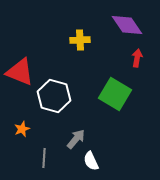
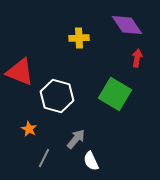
yellow cross: moved 1 px left, 2 px up
white hexagon: moved 3 px right
orange star: moved 7 px right; rotated 21 degrees counterclockwise
gray line: rotated 24 degrees clockwise
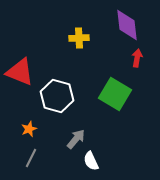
purple diamond: rotated 28 degrees clockwise
orange star: rotated 21 degrees clockwise
gray line: moved 13 px left
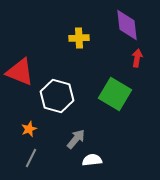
white semicircle: moved 1 px right, 1 px up; rotated 108 degrees clockwise
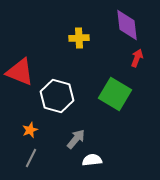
red arrow: rotated 12 degrees clockwise
orange star: moved 1 px right, 1 px down
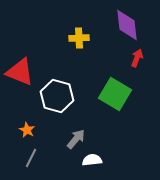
orange star: moved 3 px left; rotated 21 degrees counterclockwise
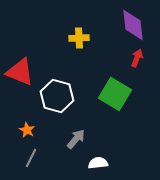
purple diamond: moved 6 px right
white semicircle: moved 6 px right, 3 px down
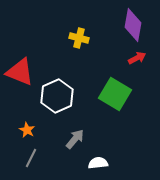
purple diamond: rotated 16 degrees clockwise
yellow cross: rotated 18 degrees clockwise
red arrow: rotated 42 degrees clockwise
white hexagon: rotated 20 degrees clockwise
gray arrow: moved 1 px left
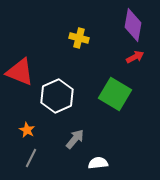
red arrow: moved 2 px left, 1 px up
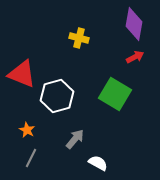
purple diamond: moved 1 px right, 1 px up
red triangle: moved 2 px right, 2 px down
white hexagon: rotated 8 degrees clockwise
white semicircle: rotated 36 degrees clockwise
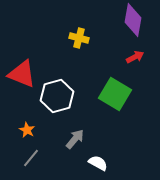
purple diamond: moved 1 px left, 4 px up
gray line: rotated 12 degrees clockwise
